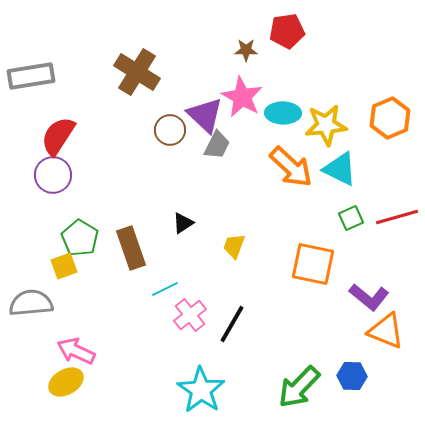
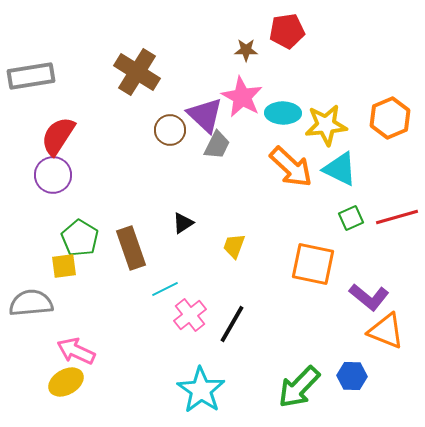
yellow square: rotated 12 degrees clockwise
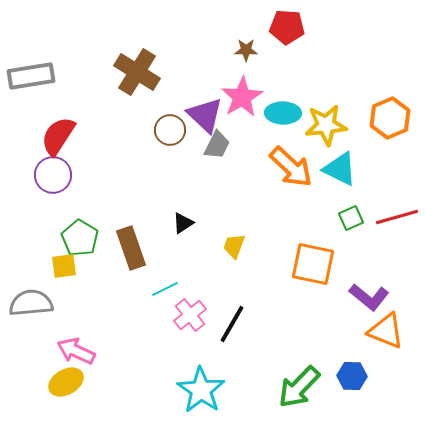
red pentagon: moved 4 px up; rotated 12 degrees clockwise
pink star: rotated 12 degrees clockwise
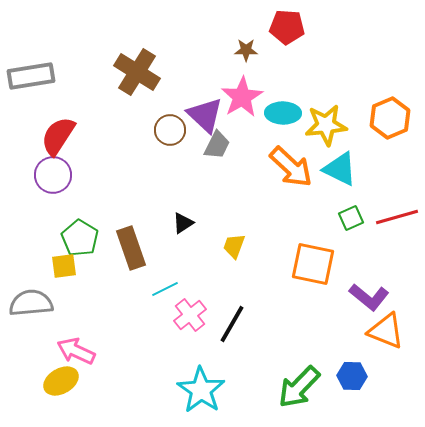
yellow ellipse: moved 5 px left, 1 px up
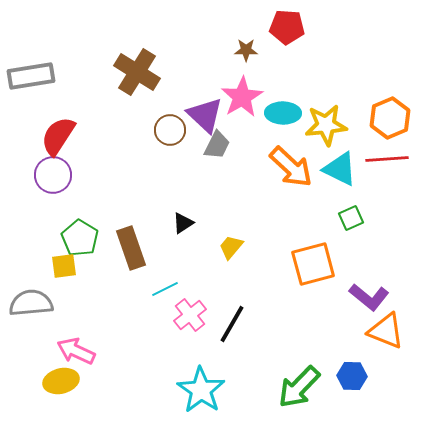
red line: moved 10 px left, 58 px up; rotated 12 degrees clockwise
yellow trapezoid: moved 3 px left, 1 px down; rotated 20 degrees clockwise
orange square: rotated 27 degrees counterclockwise
yellow ellipse: rotated 16 degrees clockwise
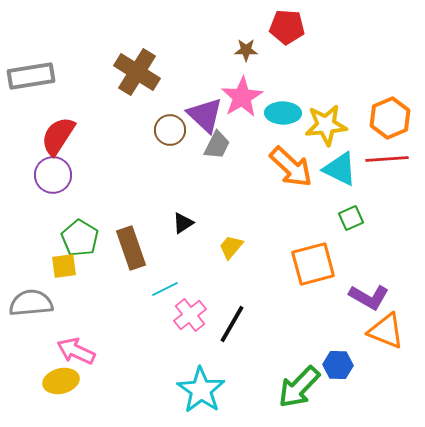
purple L-shape: rotated 9 degrees counterclockwise
blue hexagon: moved 14 px left, 11 px up
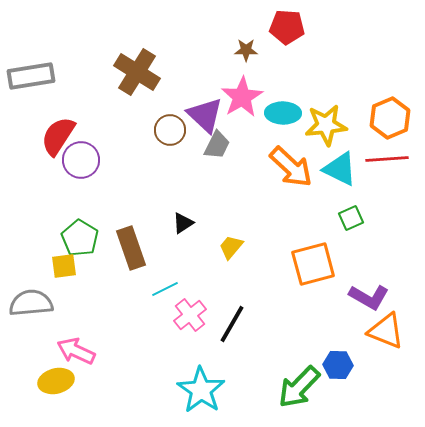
purple circle: moved 28 px right, 15 px up
yellow ellipse: moved 5 px left
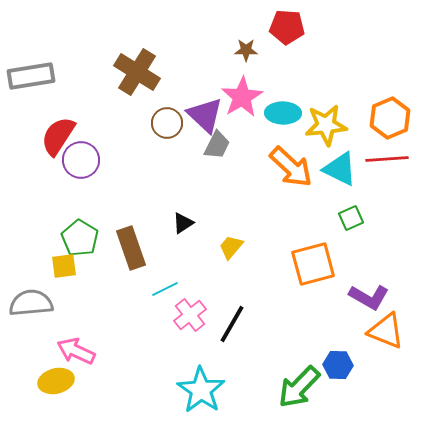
brown circle: moved 3 px left, 7 px up
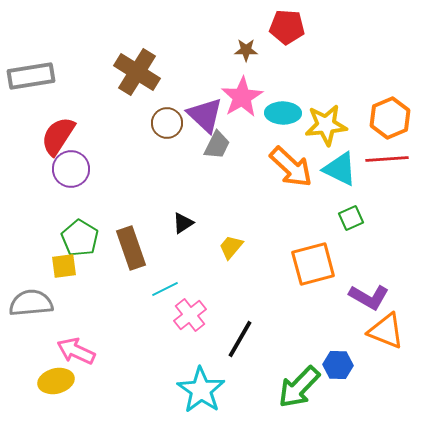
purple circle: moved 10 px left, 9 px down
black line: moved 8 px right, 15 px down
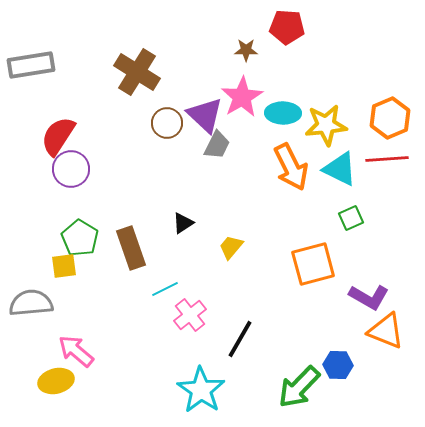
gray rectangle: moved 11 px up
orange arrow: rotated 21 degrees clockwise
pink arrow: rotated 15 degrees clockwise
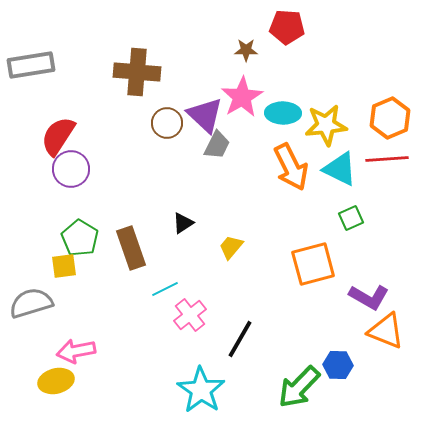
brown cross: rotated 27 degrees counterclockwise
gray semicircle: rotated 12 degrees counterclockwise
pink arrow: rotated 51 degrees counterclockwise
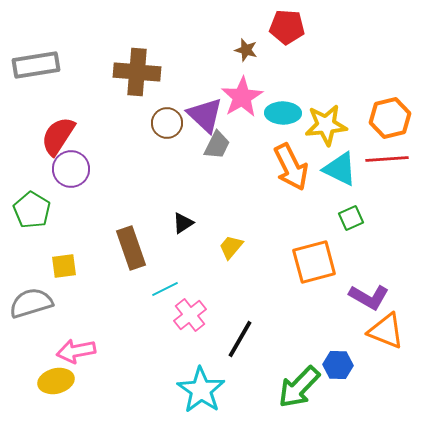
brown star: rotated 15 degrees clockwise
gray rectangle: moved 5 px right
orange hexagon: rotated 9 degrees clockwise
green pentagon: moved 48 px left, 28 px up
orange square: moved 1 px right, 2 px up
